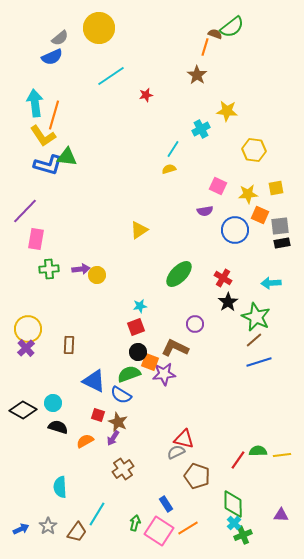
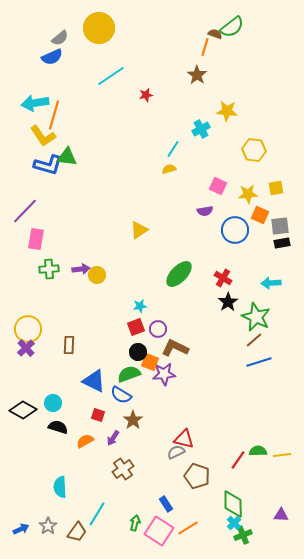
cyan arrow at (35, 103): rotated 92 degrees counterclockwise
purple circle at (195, 324): moved 37 px left, 5 px down
brown star at (118, 422): moved 15 px right, 2 px up; rotated 12 degrees clockwise
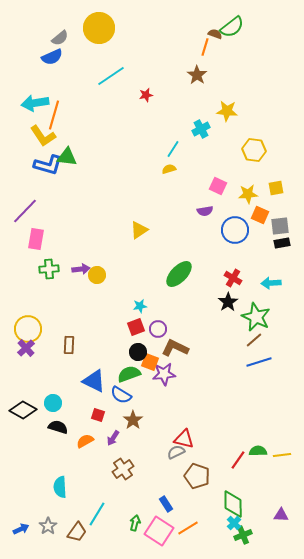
red cross at (223, 278): moved 10 px right
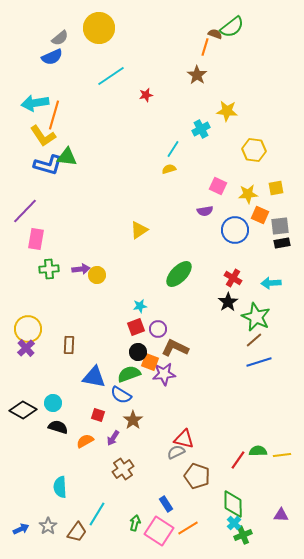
blue triangle at (94, 381): moved 4 px up; rotated 15 degrees counterclockwise
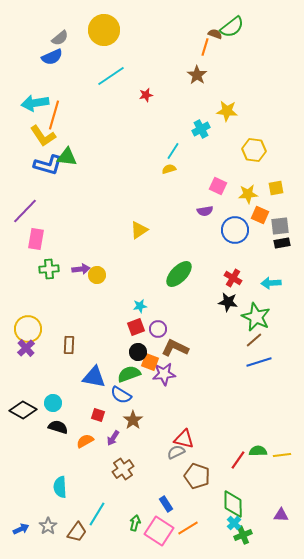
yellow circle at (99, 28): moved 5 px right, 2 px down
cyan line at (173, 149): moved 2 px down
black star at (228, 302): rotated 30 degrees counterclockwise
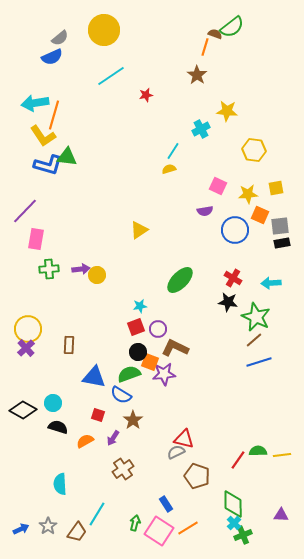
green ellipse at (179, 274): moved 1 px right, 6 px down
cyan semicircle at (60, 487): moved 3 px up
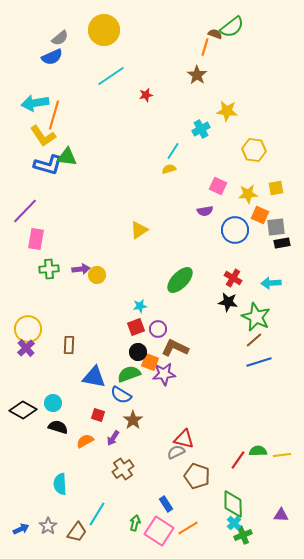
gray square at (280, 226): moved 4 px left, 1 px down
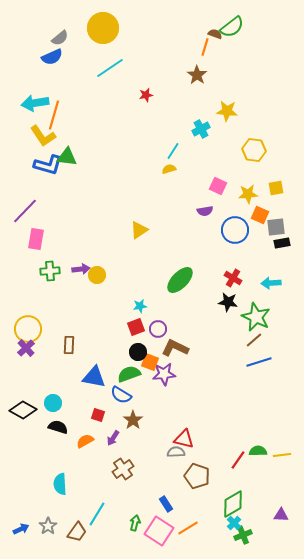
yellow circle at (104, 30): moved 1 px left, 2 px up
cyan line at (111, 76): moved 1 px left, 8 px up
green cross at (49, 269): moved 1 px right, 2 px down
gray semicircle at (176, 452): rotated 24 degrees clockwise
green diamond at (233, 504): rotated 60 degrees clockwise
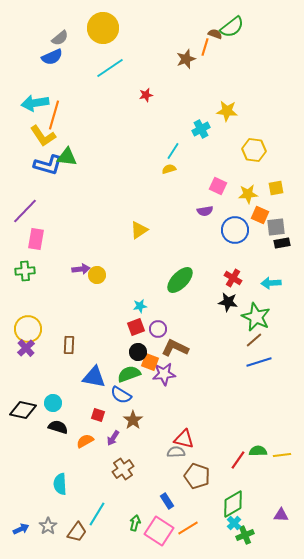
brown star at (197, 75): moved 11 px left, 16 px up; rotated 18 degrees clockwise
green cross at (50, 271): moved 25 px left
black diamond at (23, 410): rotated 16 degrees counterclockwise
blue rectangle at (166, 504): moved 1 px right, 3 px up
green cross at (243, 535): moved 2 px right
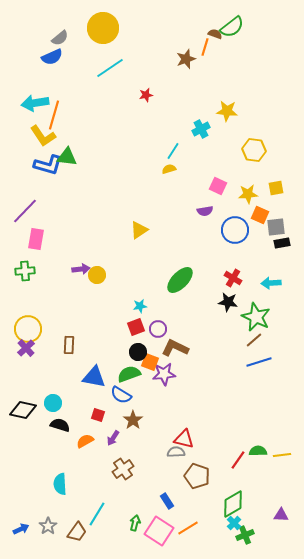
black semicircle at (58, 427): moved 2 px right, 2 px up
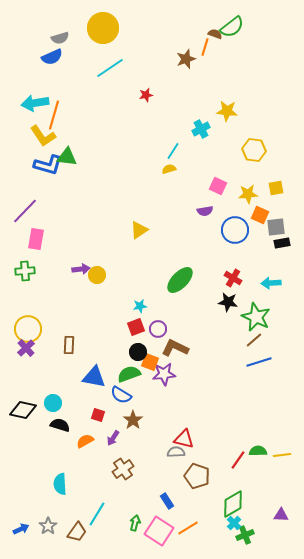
gray semicircle at (60, 38): rotated 24 degrees clockwise
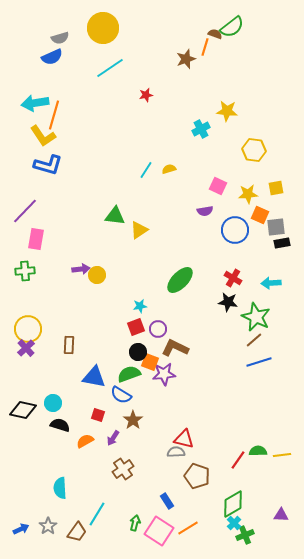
cyan line at (173, 151): moved 27 px left, 19 px down
green triangle at (67, 157): moved 48 px right, 59 px down
cyan semicircle at (60, 484): moved 4 px down
